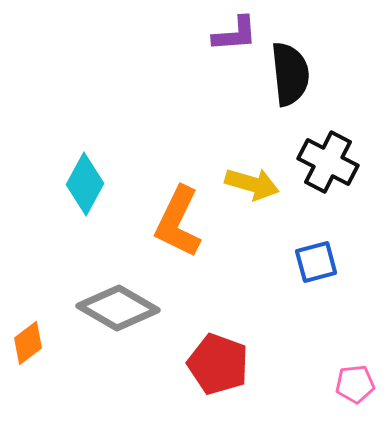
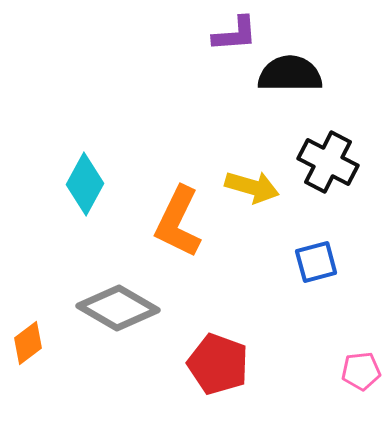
black semicircle: rotated 84 degrees counterclockwise
yellow arrow: moved 3 px down
pink pentagon: moved 6 px right, 13 px up
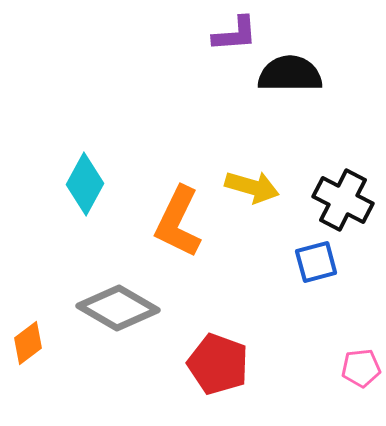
black cross: moved 15 px right, 38 px down
pink pentagon: moved 3 px up
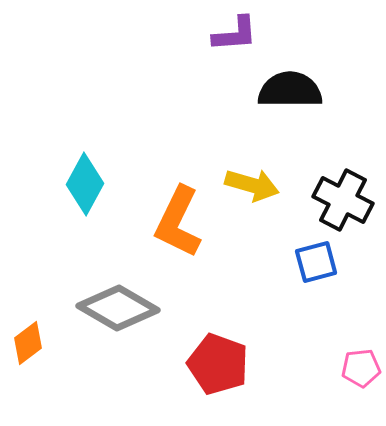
black semicircle: moved 16 px down
yellow arrow: moved 2 px up
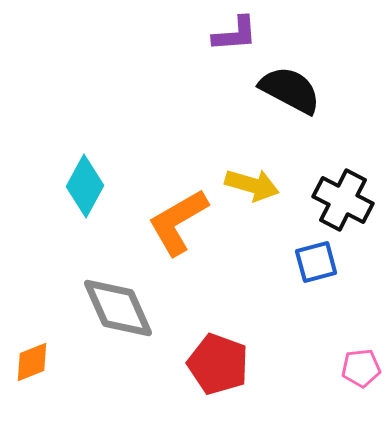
black semicircle: rotated 28 degrees clockwise
cyan diamond: moved 2 px down
orange L-shape: rotated 34 degrees clockwise
gray diamond: rotated 36 degrees clockwise
orange diamond: moved 4 px right, 19 px down; rotated 15 degrees clockwise
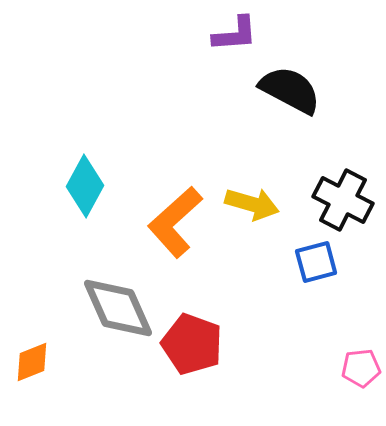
yellow arrow: moved 19 px down
orange L-shape: moved 3 px left; rotated 12 degrees counterclockwise
red pentagon: moved 26 px left, 20 px up
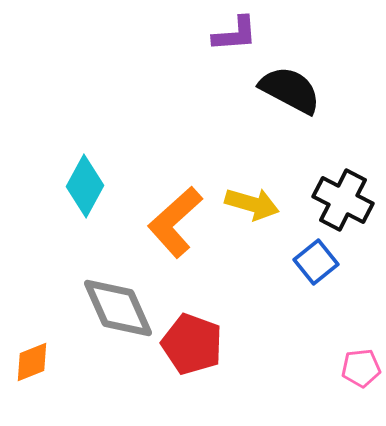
blue square: rotated 24 degrees counterclockwise
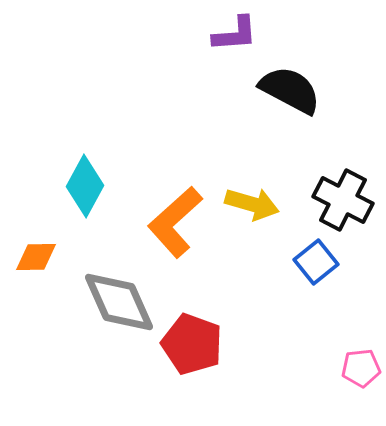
gray diamond: moved 1 px right, 6 px up
orange diamond: moved 4 px right, 105 px up; rotated 21 degrees clockwise
